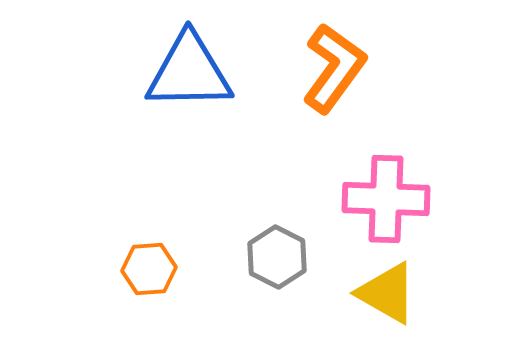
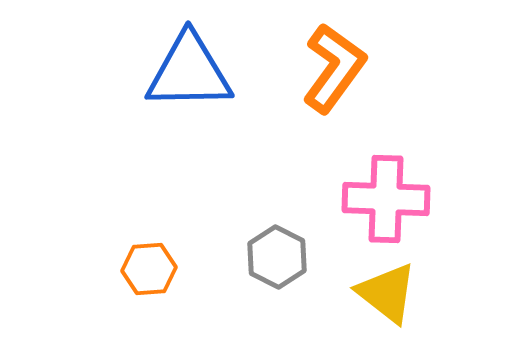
yellow triangle: rotated 8 degrees clockwise
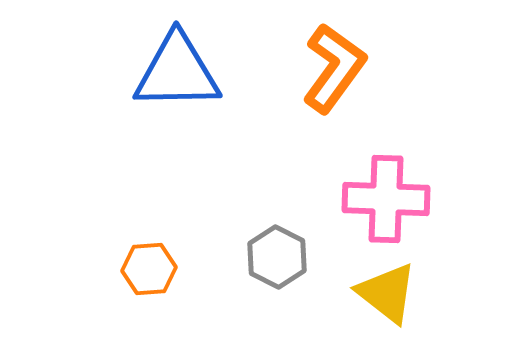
blue triangle: moved 12 px left
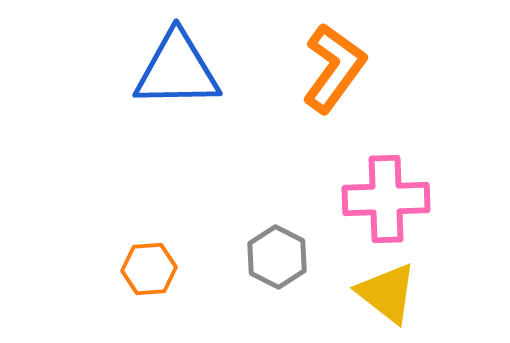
blue triangle: moved 2 px up
pink cross: rotated 4 degrees counterclockwise
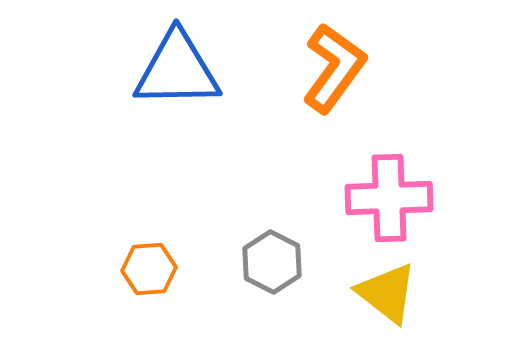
pink cross: moved 3 px right, 1 px up
gray hexagon: moved 5 px left, 5 px down
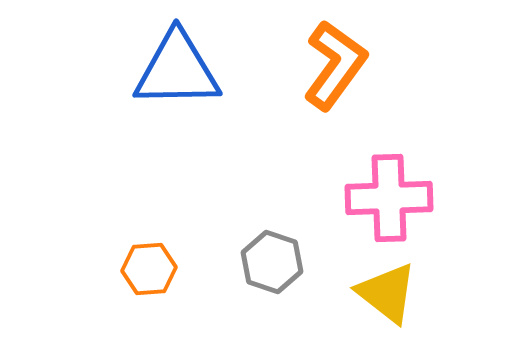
orange L-shape: moved 1 px right, 3 px up
gray hexagon: rotated 8 degrees counterclockwise
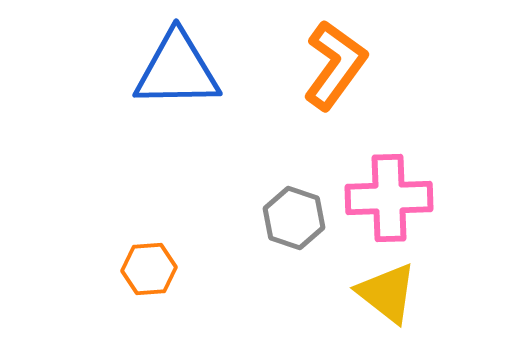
gray hexagon: moved 22 px right, 44 px up
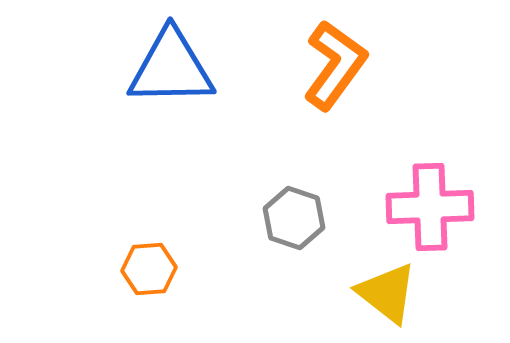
blue triangle: moved 6 px left, 2 px up
pink cross: moved 41 px right, 9 px down
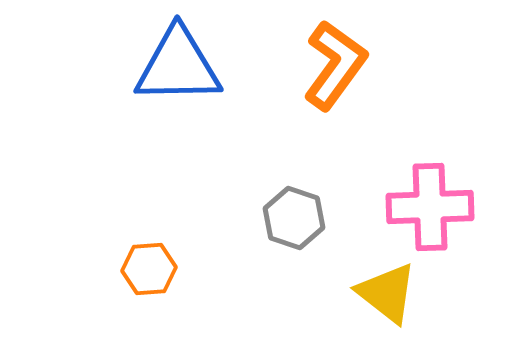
blue triangle: moved 7 px right, 2 px up
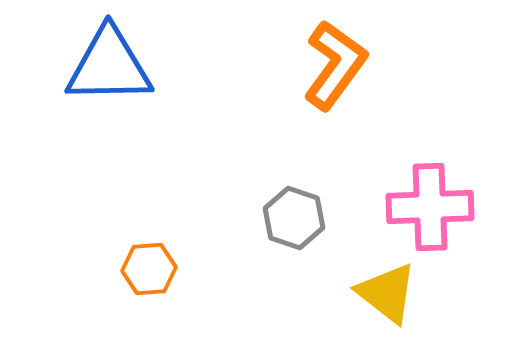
blue triangle: moved 69 px left
